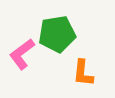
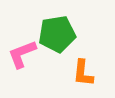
pink L-shape: rotated 16 degrees clockwise
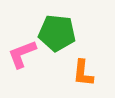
green pentagon: moved 1 px up; rotated 15 degrees clockwise
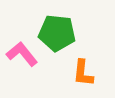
pink L-shape: rotated 72 degrees clockwise
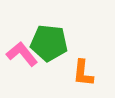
green pentagon: moved 8 px left, 10 px down
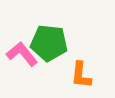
orange L-shape: moved 2 px left, 2 px down
